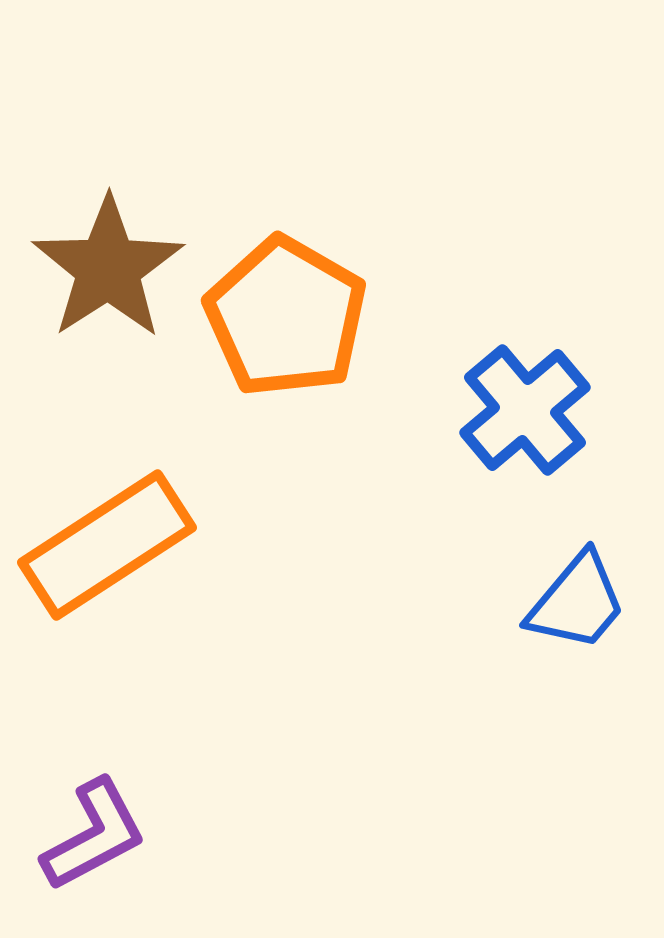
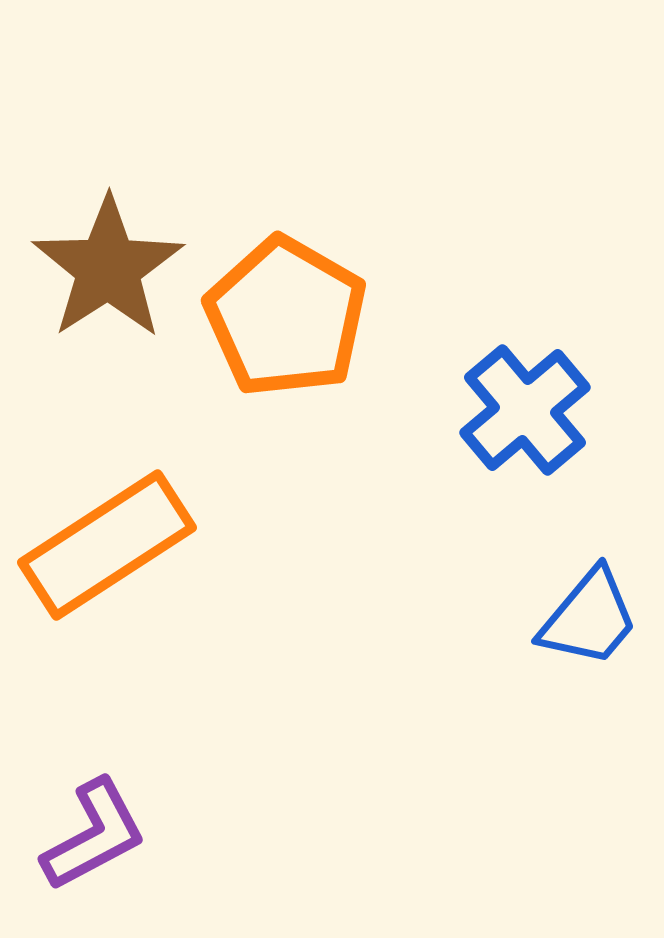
blue trapezoid: moved 12 px right, 16 px down
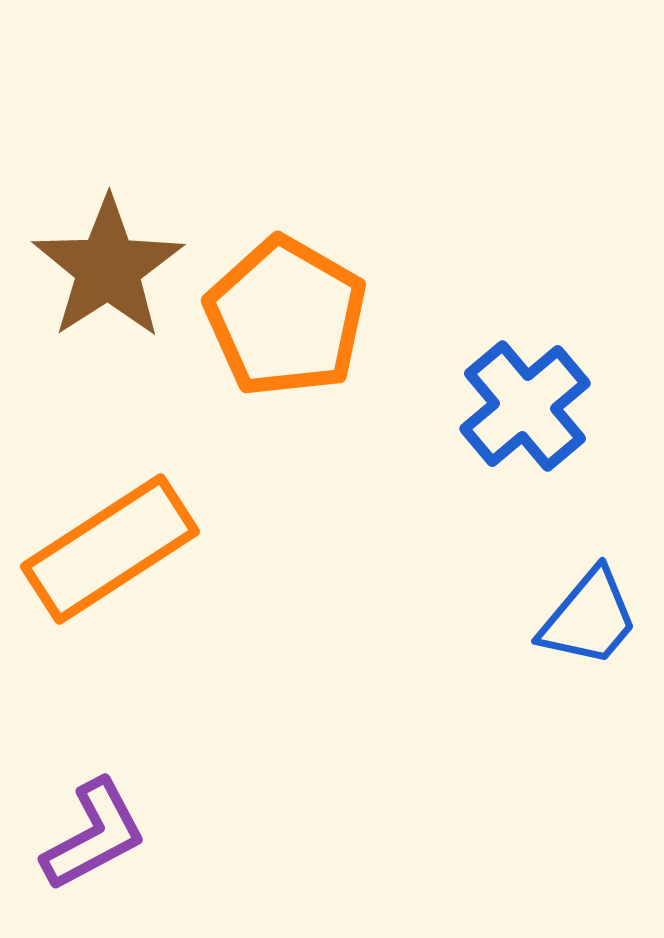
blue cross: moved 4 px up
orange rectangle: moved 3 px right, 4 px down
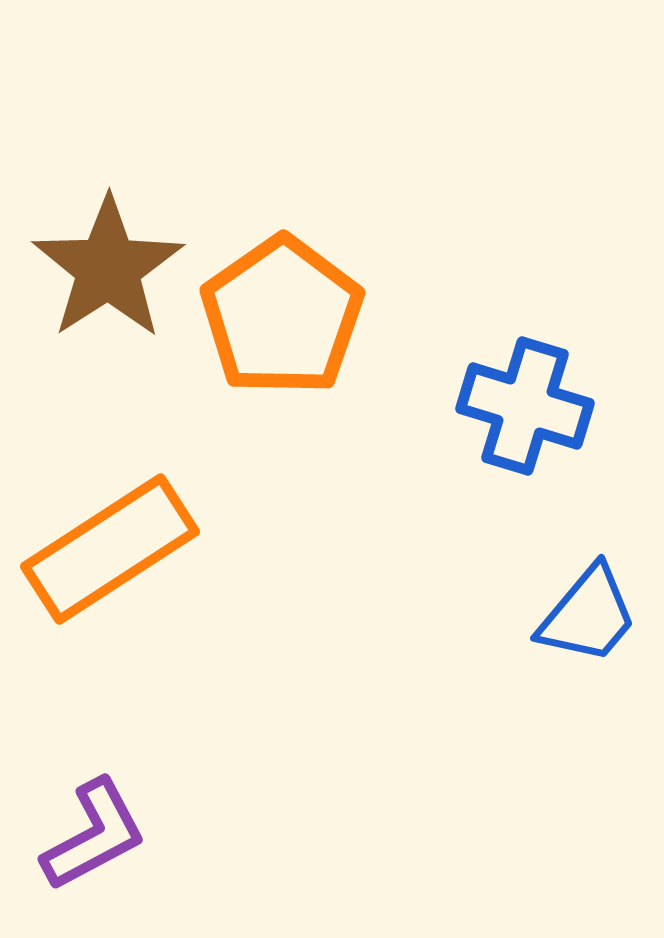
orange pentagon: moved 4 px left, 1 px up; rotated 7 degrees clockwise
blue cross: rotated 33 degrees counterclockwise
blue trapezoid: moved 1 px left, 3 px up
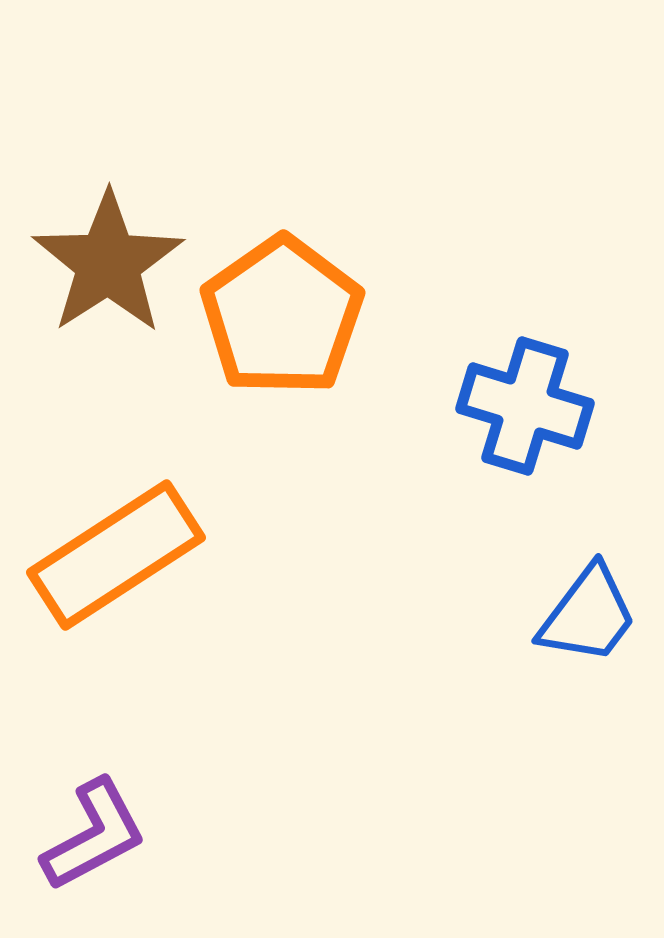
brown star: moved 5 px up
orange rectangle: moved 6 px right, 6 px down
blue trapezoid: rotated 3 degrees counterclockwise
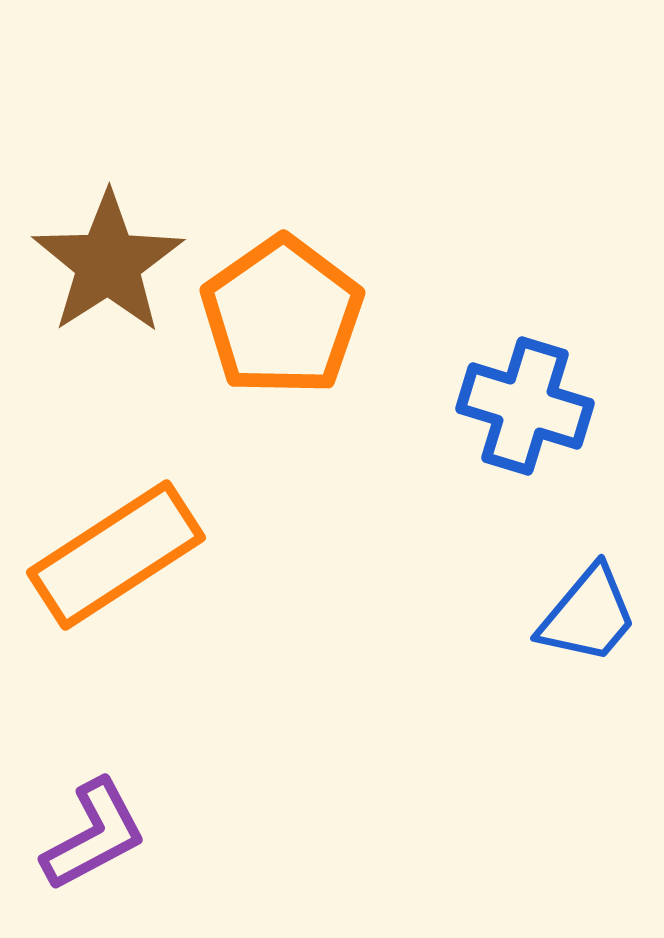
blue trapezoid: rotated 3 degrees clockwise
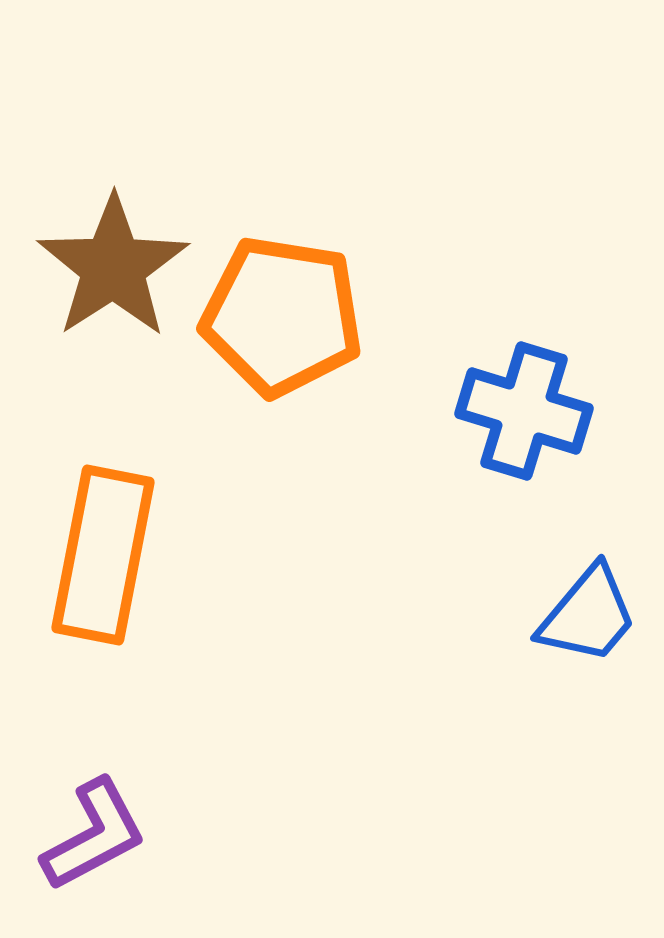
brown star: moved 5 px right, 4 px down
orange pentagon: rotated 28 degrees counterclockwise
blue cross: moved 1 px left, 5 px down
orange rectangle: moved 13 px left; rotated 46 degrees counterclockwise
